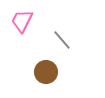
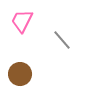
brown circle: moved 26 px left, 2 px down
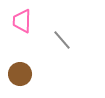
pink trapezoid: rotated 25 degrees counterclockwise
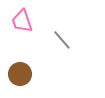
pink trapezoid: rotated 20 degrees counterclockwise
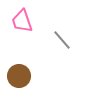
brown circle: moved 1 px left, 2 px down
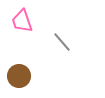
gray line: moved 2 px down
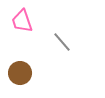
brown circle: moved 1 px right, 3 px up
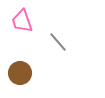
gray line: moved 4 px left
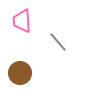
pink trapezoid: rotated 15 degrees clockwise
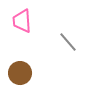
gray line: moved 10 px right
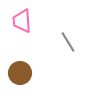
gray line: rotated 10 degrees clockwise
